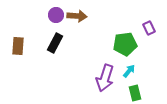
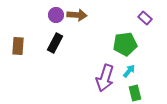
brown arrow: moved 1 px up
purple rectangle: moved 4 px left, 10 px up; rotated 24 degrees counterclockwise
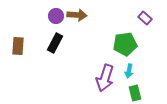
purple circle: moved 1 px down
cyan arrow: rotated 152 degrees clockwise
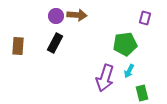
purple rectangle: rotated 64 degrees clockwise
cyan arrow: rotated 16 degrees clockwise
green rectangle: moved 7 px right
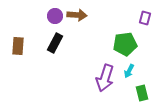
purple circle: moved 1 px left
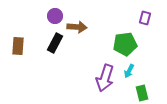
brown arrow: moved 12 px down
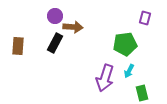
brown arrow: moved 4 px left
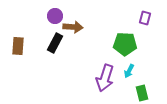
green pentagon: rotated 10 degrees clockwise
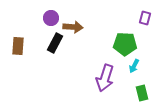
purple circle: moved 4 px left, 2 px down
cyan arrow: moved 5 px right, 5 px up
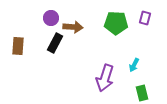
green pentagon: moved 9 px left, 21 px up
cyan arrow: moved 1 px up
